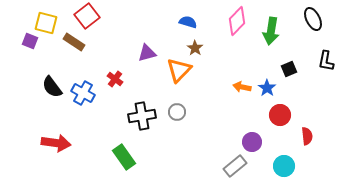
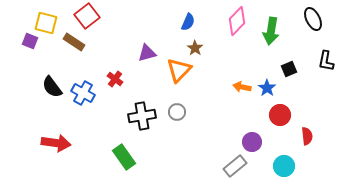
blue semicircle: rotated 96 degrees clockwise
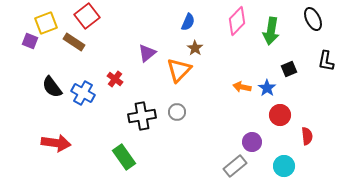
yellow square: rotated 35 degrees counterclockwise
purple triangle: rotated 24 degrees counterclockwise
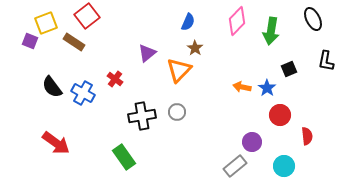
red arrow: rotated 28 degrees clockwise
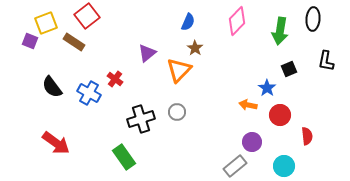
black ellipse: rotated 30 degrees clockwise
green arrow: moved 9 px right
orange arrow: moved 6 px right, 18 px down
blue cross: moved 6 px right
black cross: moved 1 px left, 3 px down; rotated 8 degrees counterclockwise
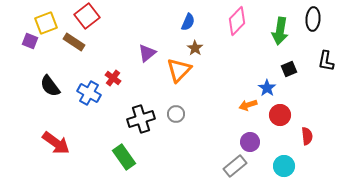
red cross: moved 2 px left, 1 px up
black semicircle: moved 2 px left, 1 px up
orange arrow: rotated 30 degrees counterclockwise
gray circle: moved 1 px left, 2 px down
purple circle: moved 2 px left
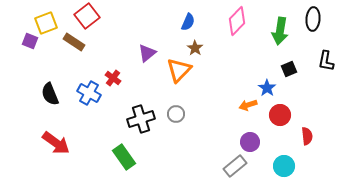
black semicircle: moved 8 px down; rotated 15 degrees clockwise
